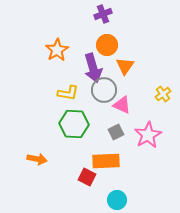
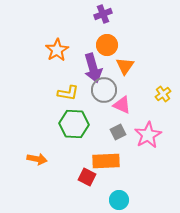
gray square: moved 2 px right
cyan circle: moved 2 px right
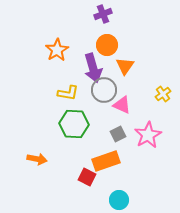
gray square: moved 2 px down
orange rectangle: rotated 16 degrees counterclockwise
